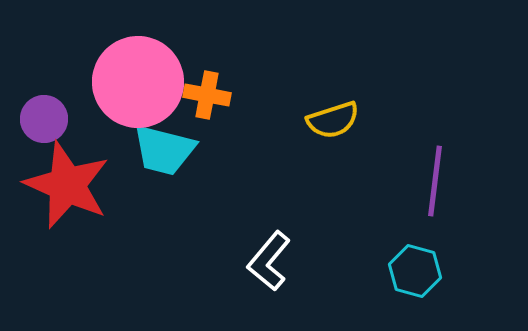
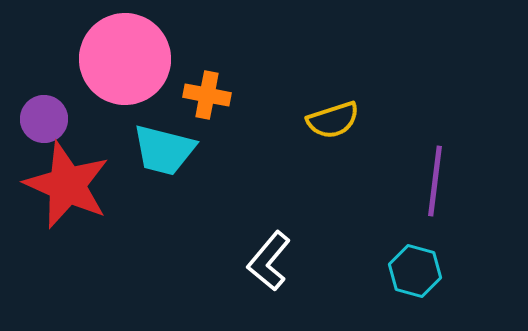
pink circle: moved 13 px left, 23 px up
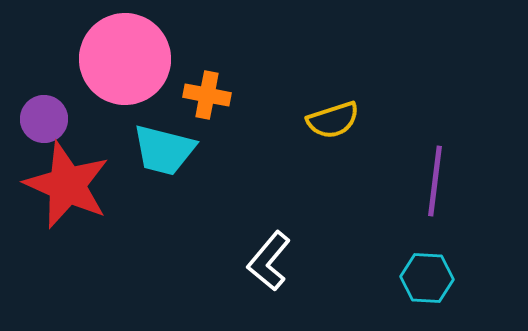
cyan hexagon: moved 12 px right, 7 px down; rotated 12 degrees counterclockwise
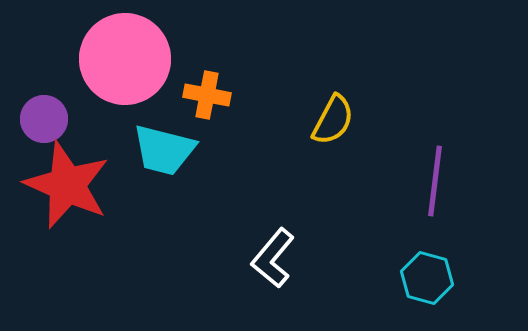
yellow semicircle: rotated 44 degrees counterclockwise
white L-shape: moved 4 px right, 3 px up
cyan hexagon: rotated 12 degrees clockwise
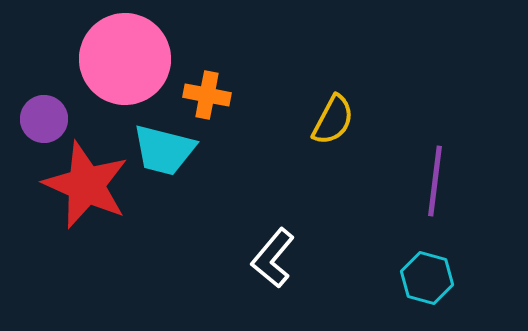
red star: moved 19 px right
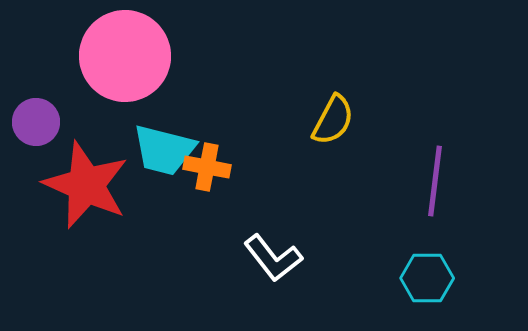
pink circle: moved 3 px up
orange cross: moved 72 px down
purple circle: moved 8 px left, 3 px down
white L-shape: rotated 78 degrees counterclockwise
cyan hexagon: rotated 15 degrees counterclockwise
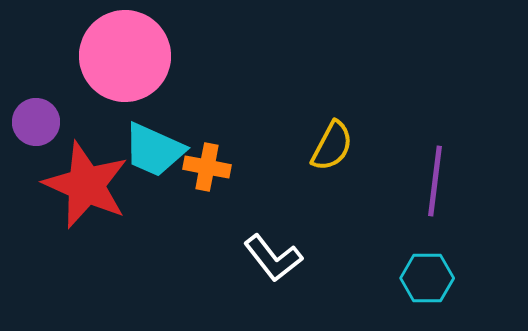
yellow semicircle: moved 1 px left, 26 px down
cyan trapezoid: moved 10 px left; rotated 10 degrees clockwise
